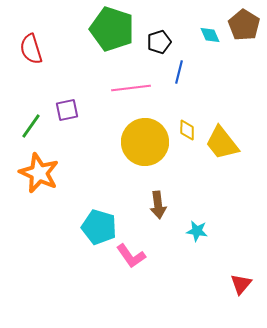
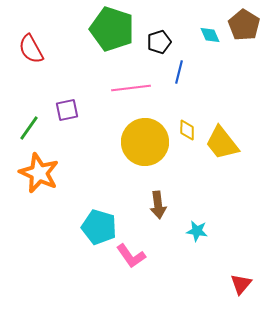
red semicircle: rotated 12 degrees counterclockwise
green line: moved 2 px left, 2 px down
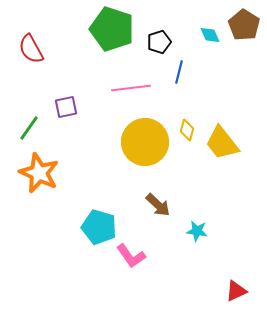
purple square: moved 1 px left, 3 px up
yellow diamond: rotated 15 degrees clockwise
brown arrow: rotated 40 degrees counterclockwise
red triangle: moved 5 px left, 7 px down; rotated 25 degrees clockwise
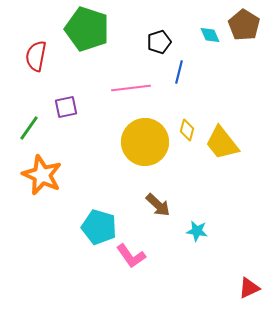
green pentagon: moved 25 px left
red semicircle: moved 5 px right, 7 px down; rotated 40 degrees clockwise
orange star: moved 3 px right, 2 px down
red triangle: moved 13 px right, 3 px up
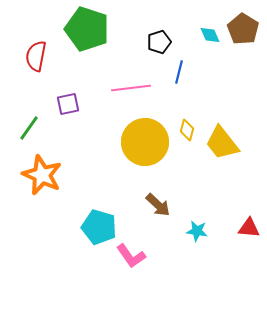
brown pentagon: moved 1 px left, 4 px down
purple square: moved 2 px right, 3 px up
red triangle: moved 60 px up; rotated 30 degrees clockwise
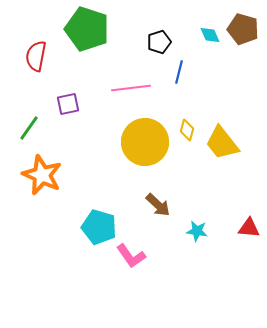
brown pentagon: rotated 16 degrees counterclockwise
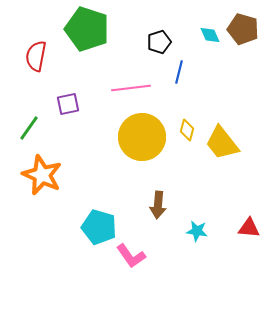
yellow circle: moved 3 px left, 5 px up
brown arrow: rotated 52 degrees clockwise
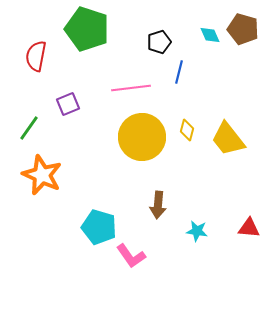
purple square: rotated 10 degrees counterclockwise
yellow trapezoid: moved 6 px right, 4 px up
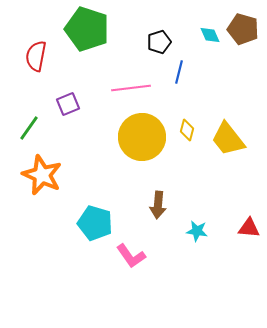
cyan pentagon: moved 4 px left, 4 px up
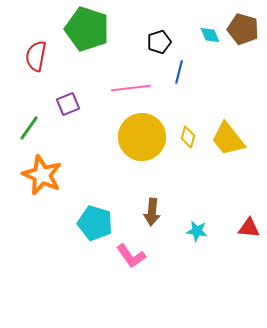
yellow diamond: moved 1 px right, 7 px down
brown arrow: moved 6 px left, 7 px down
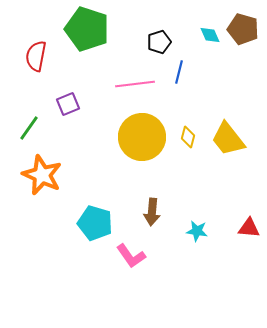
pink line: moved 4 px right, 4 px up
